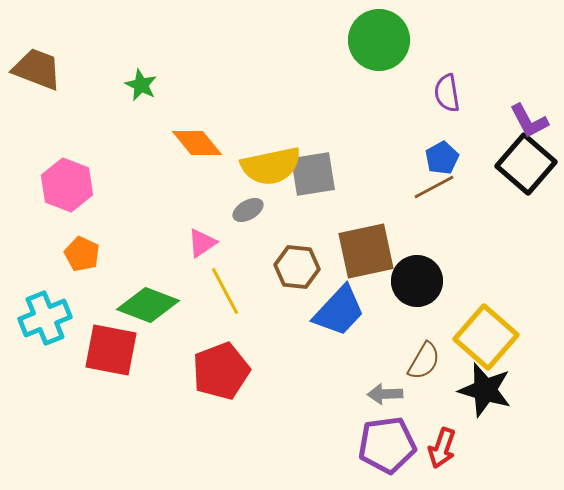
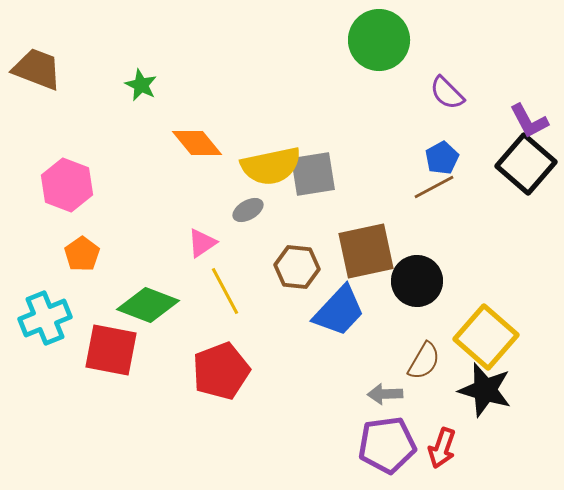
purple semicircle: rotated 36 degrees counterclockwise
orange pentagon: rotated 12 degrees clockwise
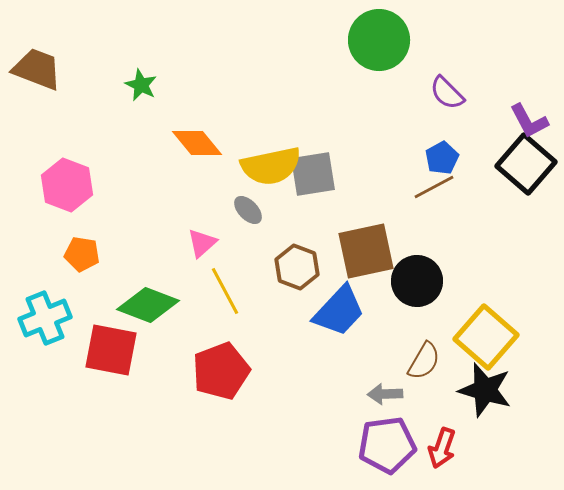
gray ellipse: rotated 76 degrees clockwise
pink triangle: rotated 8 degrees counterclockwise
orange pentagon: rotated 28 degrees counterclockwise
brown hexagon: rotated 15 degrees clockwise
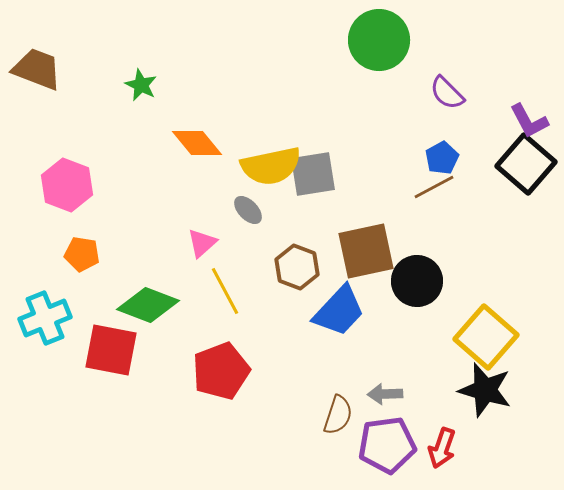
brown semicircle: moved 86 px left, 54 px down; rotated 12 degrees counterclockwise
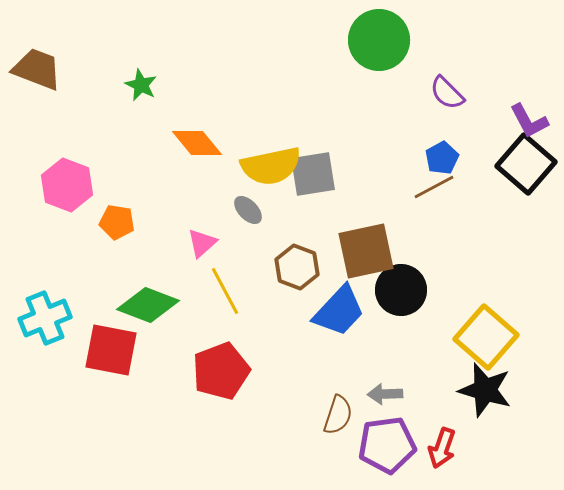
orange pentagon: moved 35 px right, 32 px up
black circle: moved 16 px left, 9 px down
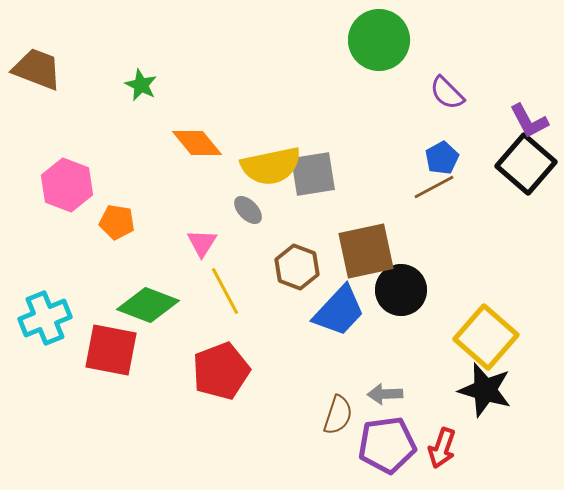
pink triangle: rotated 16 degrees counterclockwise
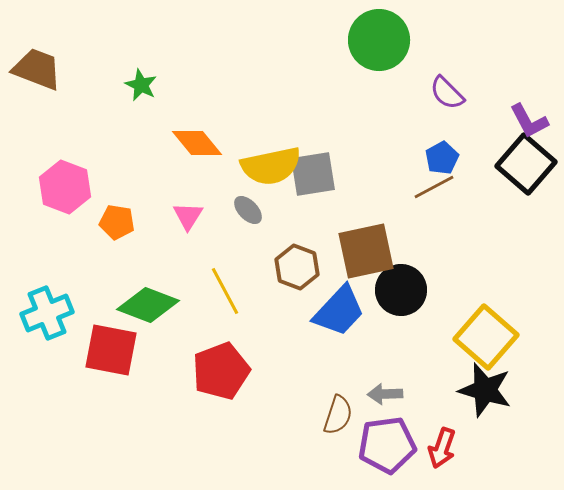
pink hexagon: moved 2 px left, 2 px down
pink triangle: moved 14 px left, 27 px up
cyan cross: moved 2 px right, 5 px up
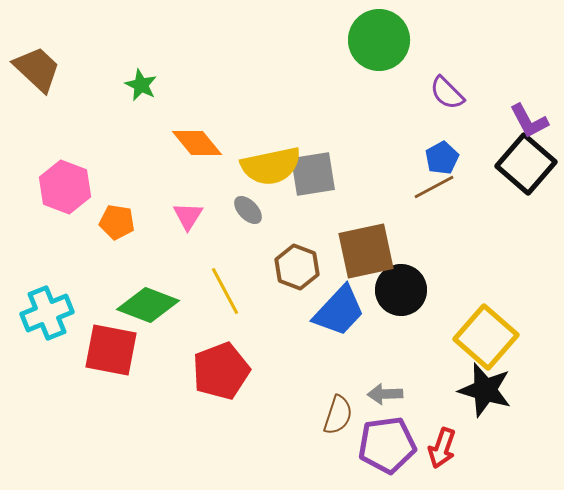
brown trapezoid: rotated 22 degrees clockwise
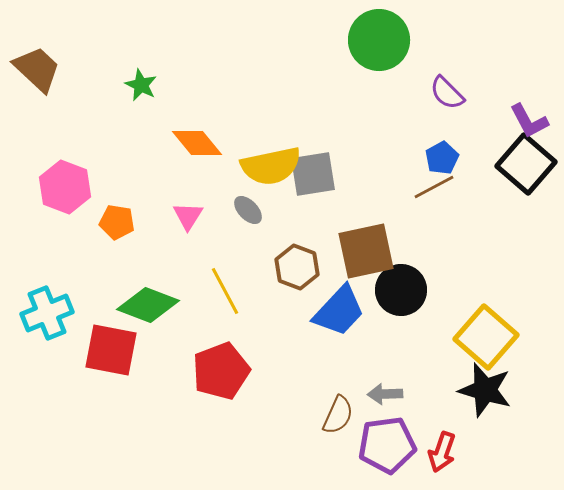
brown semicircle: rotated 6 degrees clockwise
red arrow: moved 4 px down
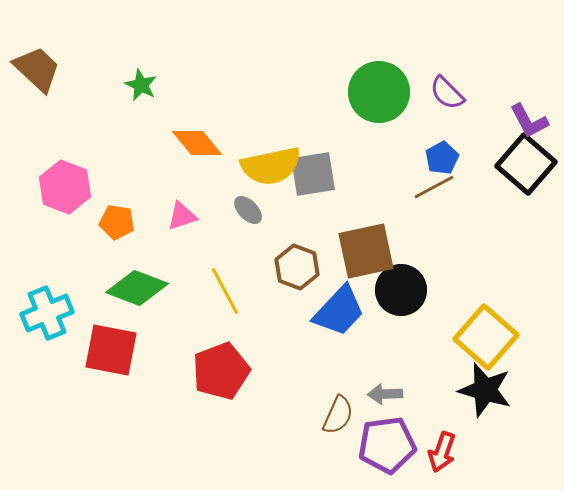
green circle: moved 52 px down
pink triangle: moved 6 px left; rotated 40 degrees clockwise
green diamond: moved 11 px left, 17 px up
